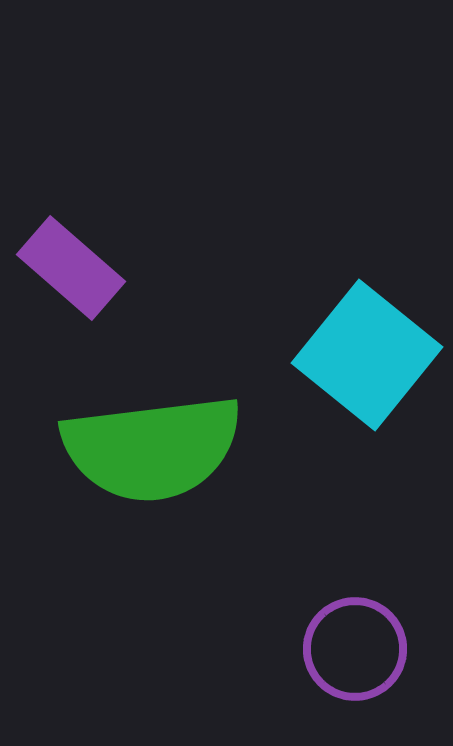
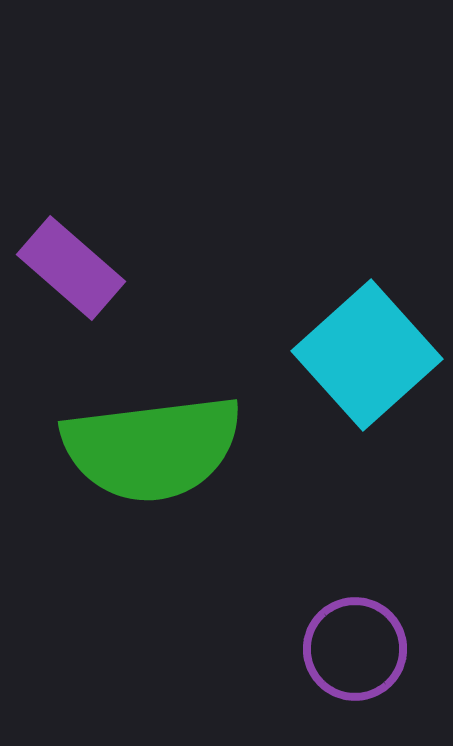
cyan square: rotated 9 degrees clockwise
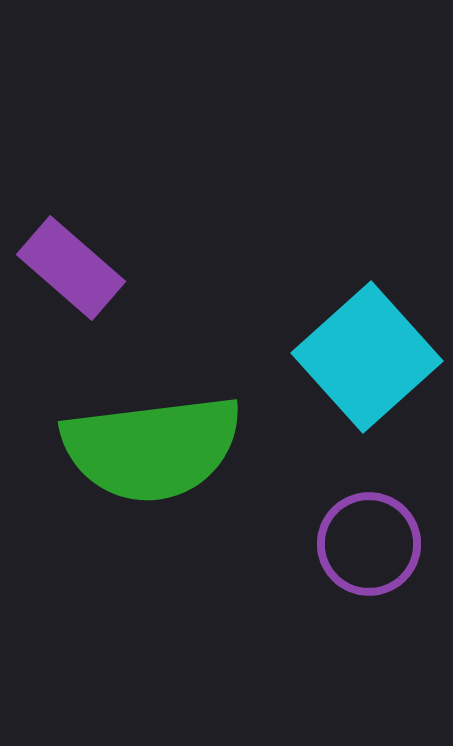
cyan square: moved 2 px down
purple circle: moved 14 px right, 105 px up
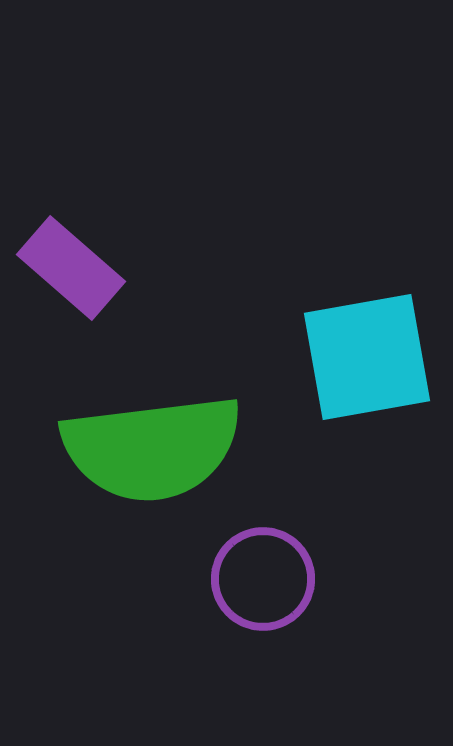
cyan square: rotated 32 degrees clockwise
purple circle: moved 106 px left, 35 px down
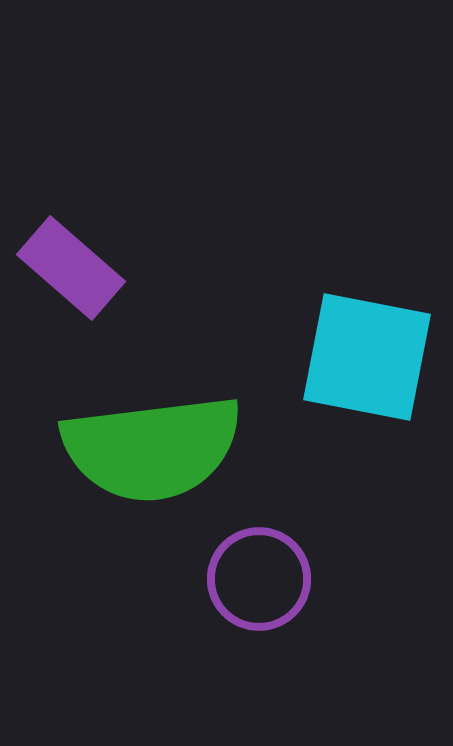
cyan square: rotated 21 degrees clockwise
purple circle: moved 4 px left
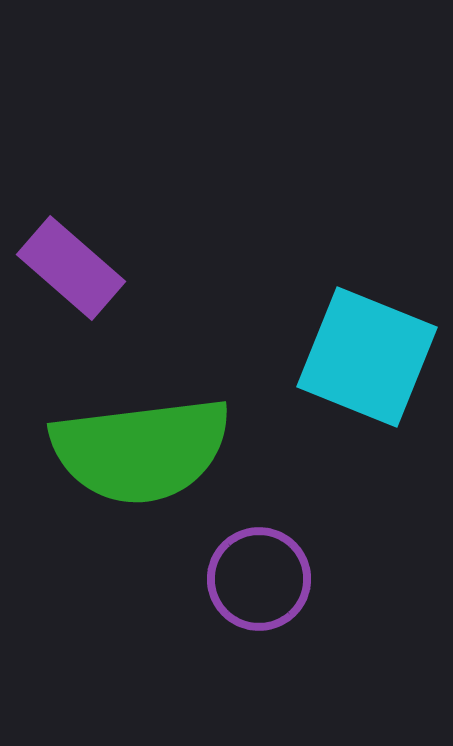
cyan square: rotated 11 degrees clockwise
green semicircle: moved 11 px left, 2 px down
